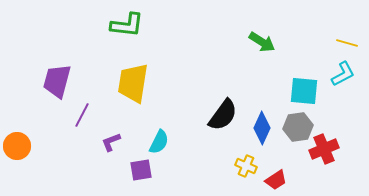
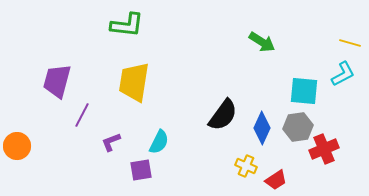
yellow line: moved 3 px right
yellow trapezoid: moved 1 px right, 1 px up
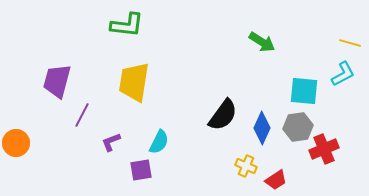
orange circle: moved 1 px left, 3 px up
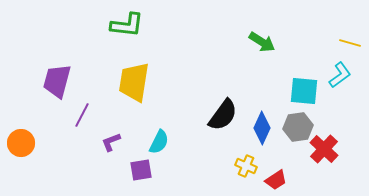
cyan L-shape: moved 3 px left, 1 px down; rotated 8 degrees counterclockwise
orange circle: moved 5 px right
red cross: rotated 24 degrees counterclockwise
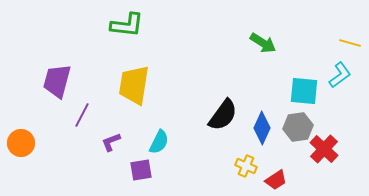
green arrow: moved 1 px right, 1 px down
yellow trapezoid: moved 3 px down
